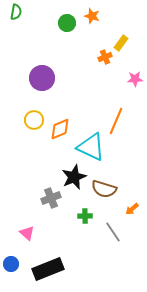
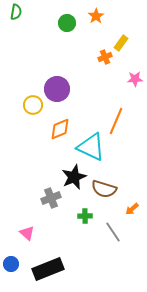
orange star: moved 4 px right; rotated 21 degrees clockwise
purple circle: moved 15 px right, 11 px down
yellow circle: moved 1 px left, 15 px up
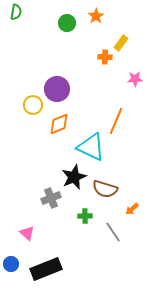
orange cross: rotated 24 degrees clockwise
orange diamond: moved 1 px left, 5 px up
brown semicircle: moved 1 px right
black rectangle: moved 2 px left
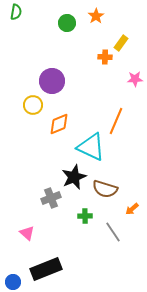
purple circle: moved 5 px left, 8 px up
blue circle: moved 2 px right, 18 px down
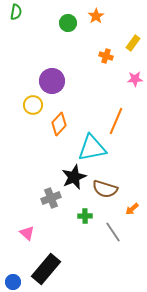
green circle: moved 1 px right
yellow rectangle: moved 12 px right
orange cross: moved 1 px right, 1 px up; rotated 16 degrees clockwise
orange diamond: rotated 25 degrees counterclockwise
cyan triangle: moved 1 px right, 1 px down; rotated 36 degrees counterclockwise
black rectangle: rotated 28 degrees counterclockwise
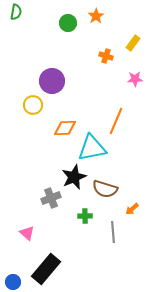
orange diamond: moved 6 px right, 4 px down; rotated 45 degrees clockwise
gray line: rotated 30 degrees clockwise
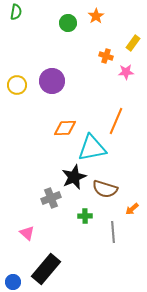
pink star: moved 9 px left, 7 px up
yellow circle: moved 16 px left, 20 px up
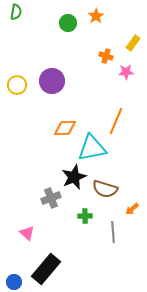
blue circle: moved 1 px right
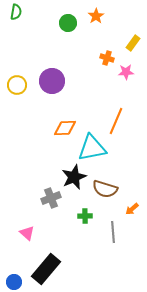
orange cross: moved 1 px right, 2 px down
